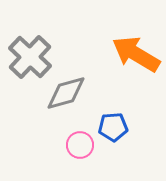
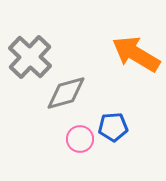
pink circle: moved 6 px up
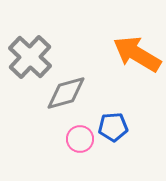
orange arrow: moved 1 px right
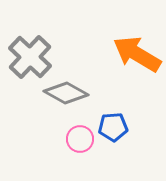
gray diamond: rotated 45 degrees clockwise
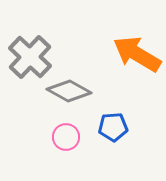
gray diamond: moved 3 px right, 2 px up
pink circle: moved 14 px left, 2 px up
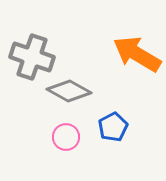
gray cross: moved 2 px right; rotated 24 degrees counterclockwise
blue pentagon: rotated 24 degrees counterclockwise
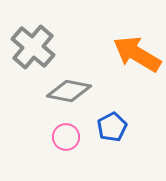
gray cross: moved 1 px right, 10 px up; rotated 21 degrees clockwise
gray diamond: rotated 18 degrees counterclockwise
blue pentagon: moved 1 px left
